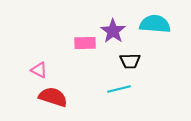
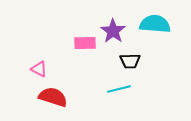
pink triangle: moved 1 px up
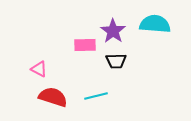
pink rectangle: moved 2 px down
black trapezoid: moved 14 px left
cyan line: moved 23 px left, 7 px down
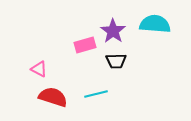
pink rectangle: rotated 15 degrees counterclockwise
cyan line: moved 2 px up
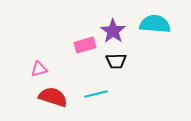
pink triangle: rotated 42 degrees counterclockwise
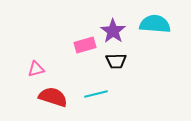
pink triangle: moved 3 px left
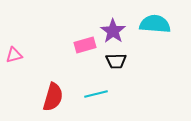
pink triangle: moved 22 px left, 14 px up
red semicircle: rotated 88 degrees clockwise
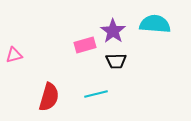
red semicircle: moved 4 px left
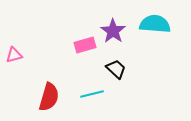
black trapezoid: moved 8 px down; rotated 135 degrees counterclockwise
cyan line: moved 4 px left
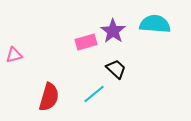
pink rectangle: moved 1 px right, 3 px up
cyan line: moved 2 px right; rotated 25 degrees counterclockwise
